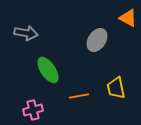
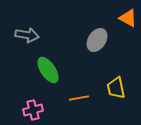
gray arrow: moved 1 px right, 2 px down
orange line: moved 2 px down
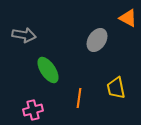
gray arrow: moved 3 px left
orange line: rotated 72 degrees counterclockwise
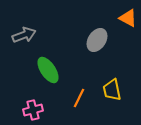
gray arrow: rotated 30 degrees counterclockwise
yellow trapezoid: moved 4 px left, 2 px down
orange line: rotated 18 degrees clockwise
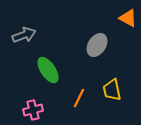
gray ellipse: moved 5 px down
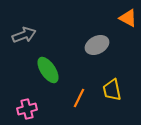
gray ellipse: rotated 30 degrees clockwise
pink cross: moved 6 px left, 1 px up
